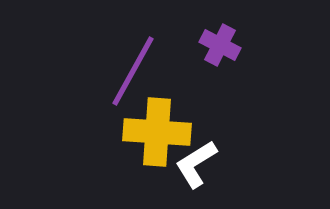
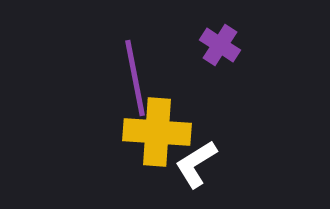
purple cross: rotated 6 degrees clockwise
purple line: moved 2 px right, 7 px down; rotated 40 degrees counterclockwise
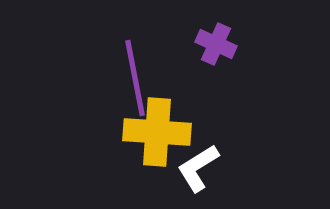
purple cross: moved 4 px left, 1 px up; rotated 9 degrees counterclockwise
white L-shape: moved 2 px right, 4 px down
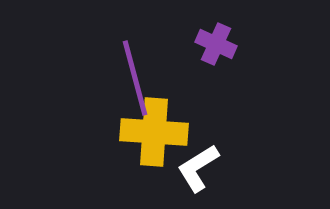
purple line: rotated 4 degrees counterclockwise
yellow cross: moved 3 px left
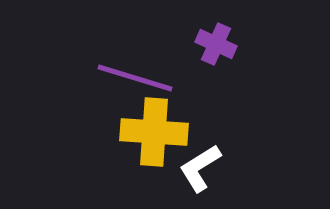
purple line: rotated 58 degrees counterclockwise
white L-shape: moved 2 px right
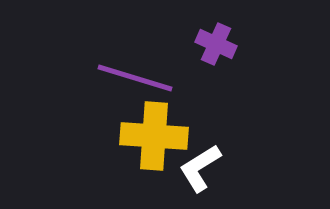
yellow cross: moved 4 px down
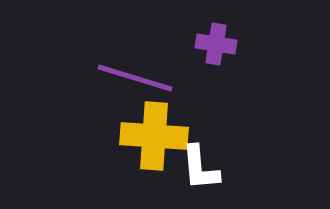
purple cross: rotated 15 degrees counterclockwise
white L-shape: rotated 63 degrees counterclockwise
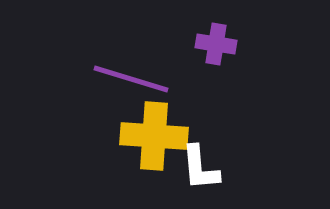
purple line: moved 4 px left, 1 px down
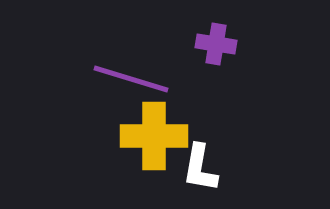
yellow cross: rotated 4 degrees counterclockwise
white L-shape: rotated 15 degrees clockwise
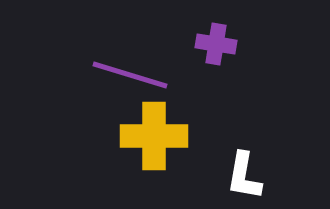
purple line: moved 1 px left, 4 px up
white L-shape: moved 44 px right, 8 px down
